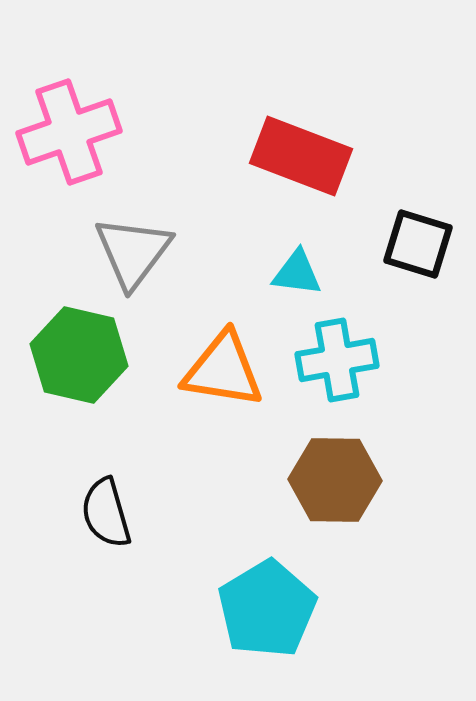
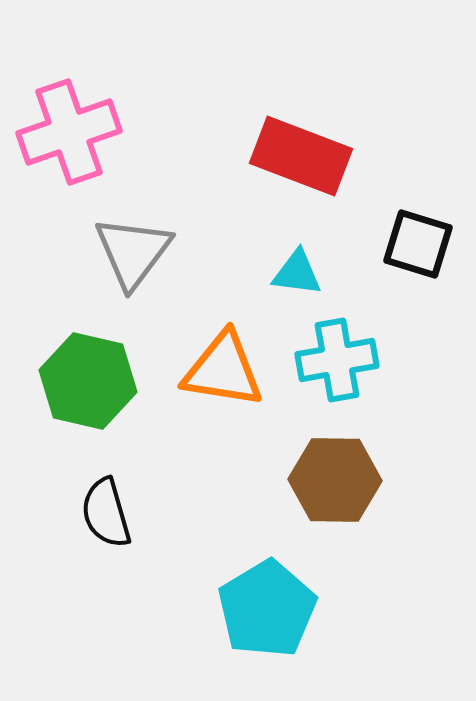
green hexagon: moved 9 px right, 26 px down
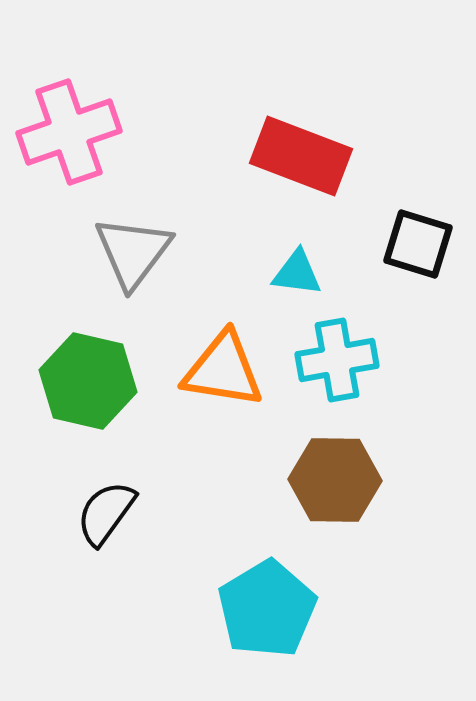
black semicircle: rotated 52 degrees clockwise
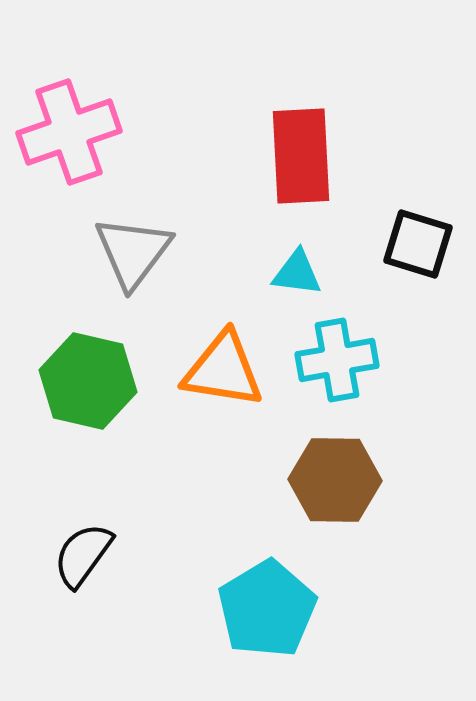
red rectangle: rotated 66 degrees clockwise
black semicircle: moved 23 px left, 42 px down
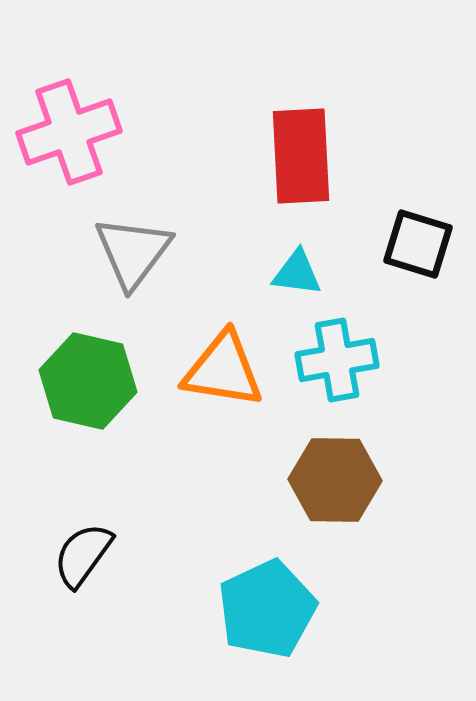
cyan pentagon: rotated 6 degrees clockwise
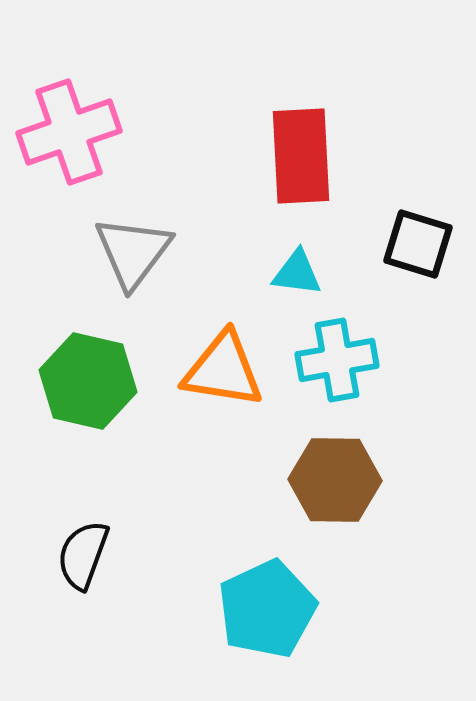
black semicircle: rotated 16 degrees counterclockwise
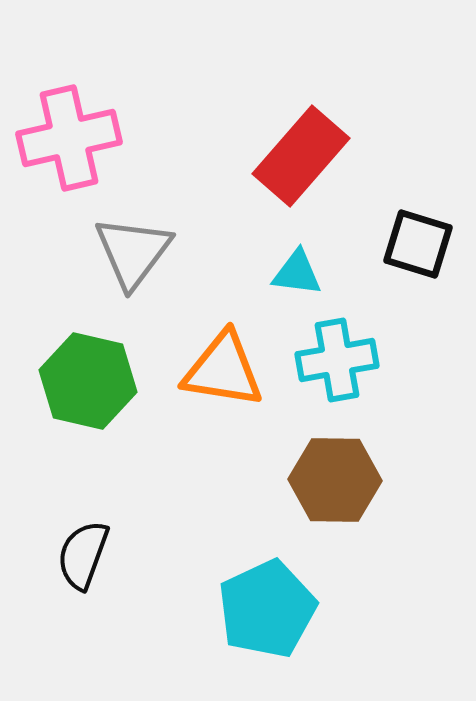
pink cross: moved 6 px down; rotated 6 degrees clockwise
red rectangle: rotated 44 degrees clockwise
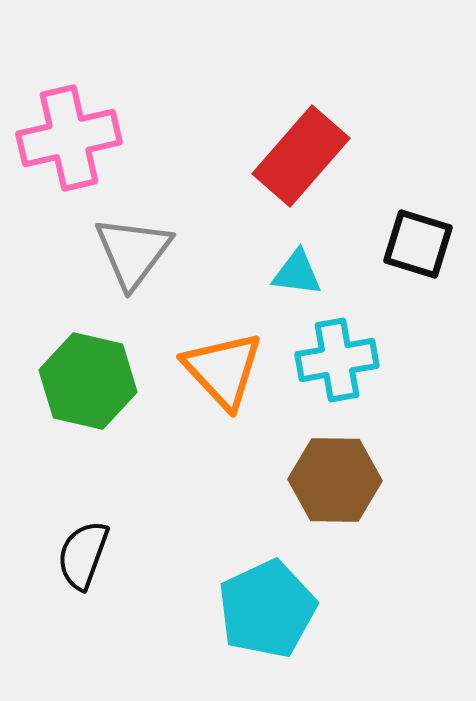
orange triangle: rotated 38 degrees clockwise
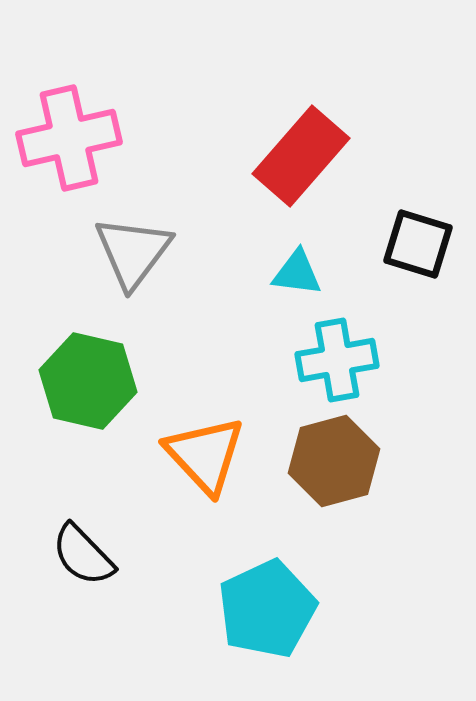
orange triangle: moved 18 px left, 85 px down
brown hexagon: moved 1 px left, 19 px up; rotated 16 degrees counterclockwise
black semicircle: rotated 64 degrees counterclockwise
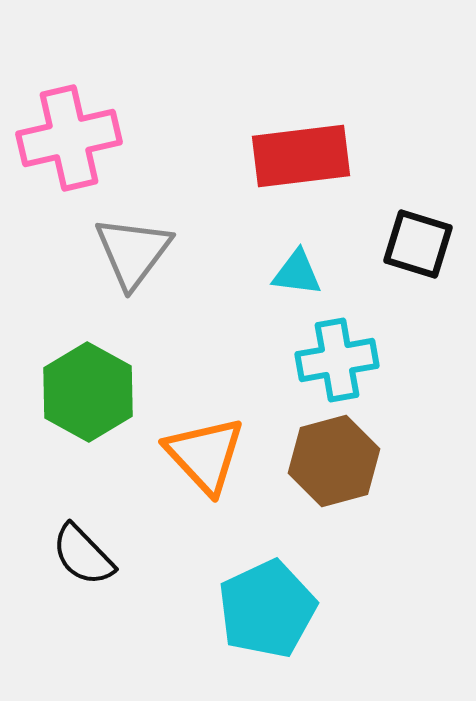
red rectangle: rotated 42 degrees clockwise
green hexagon: moved 11 px down; rotated 16 degrees clockwise
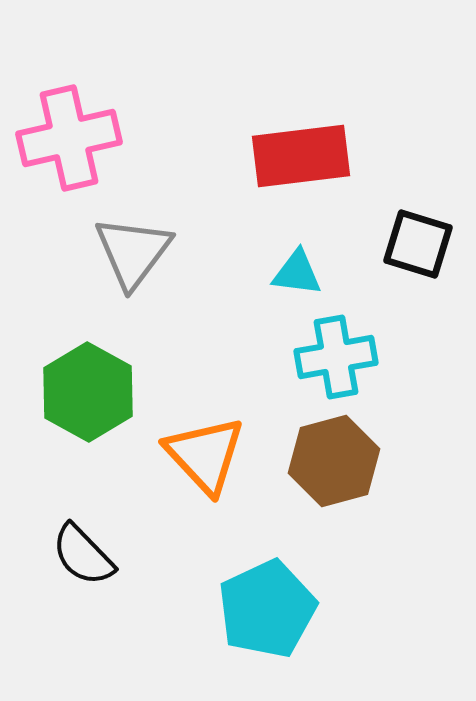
cyan cross: moved 1 px left, 3 px up
